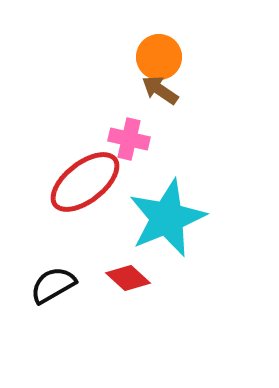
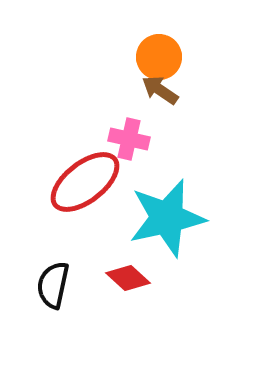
cyan star: rotated 10 degrees clockwise
black semicircle: rotated 48 degrees counterclockwise
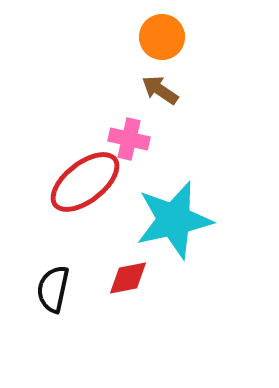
orange circle: moved 3 px right, 20 px up
cyan star: moved 7 px right, 2 px down
red diamond: rotated 54 degrees counterclockwise
black semicircle: moved 4 px down
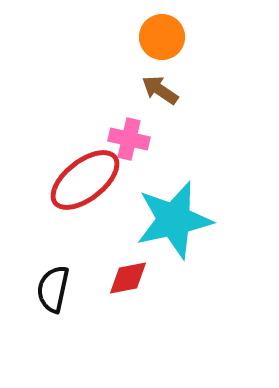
red ellipse: moved 2 px up
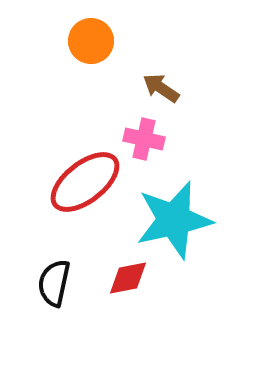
orange circle: moved 71 px left, 4 px down
brown arrow: moved 1 px right, 2 px up
pink cross: moved 15 px right
red ellipse: moved 2 px down
black semicircle: moved 1 px right, 6 px up
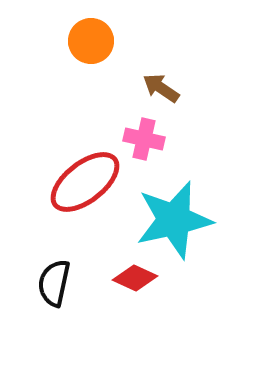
red diamond: moved 7 px right; rotated 36 degrees clockwise
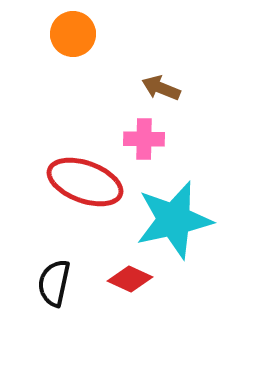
orange circle: moved 18 px left, 7 px up
brown arrow: rotated 12 degrees counterclockwise
pink cross: rotated 12 degrees counterclockwise
red ellipse: rotated 58 degrees clockwise
red diamond: moved 5 px left, 1 px down
